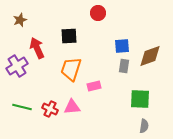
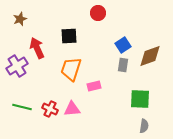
brown star: moved 1 px up
blue square: moved 1 px right, 1 px up; rotated 28 degrees counterclockwise
gray rectangle: moved 1 px left, 1 px up
pink triangle: moved 2 px down
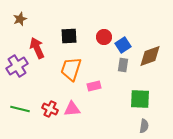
red circle: moved 6 px right, 24 px down
green line: moved 2 px left, 2 px down
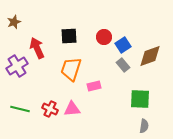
brown star: moved 6 px left, 3 px down
gray rectangle: rotated 48 degrees counterclockwise
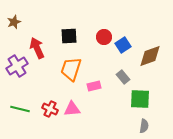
gray rectangle: moved 12 px down
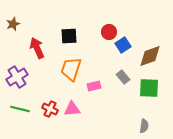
brown star: moved 1 px left, 2 px down
red circle: moved 5 px right, 5 px up
purple cross: moved 11 px down
green square: moved 9 px right, 11 px up
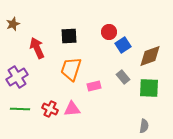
green line: rotated 12 degrees counterclockwise
